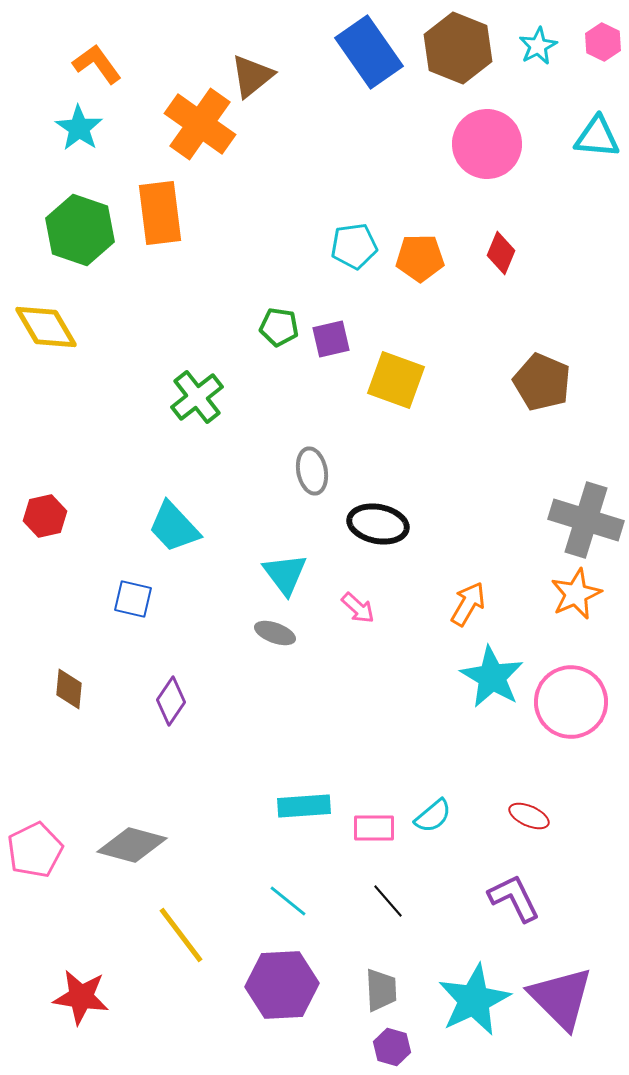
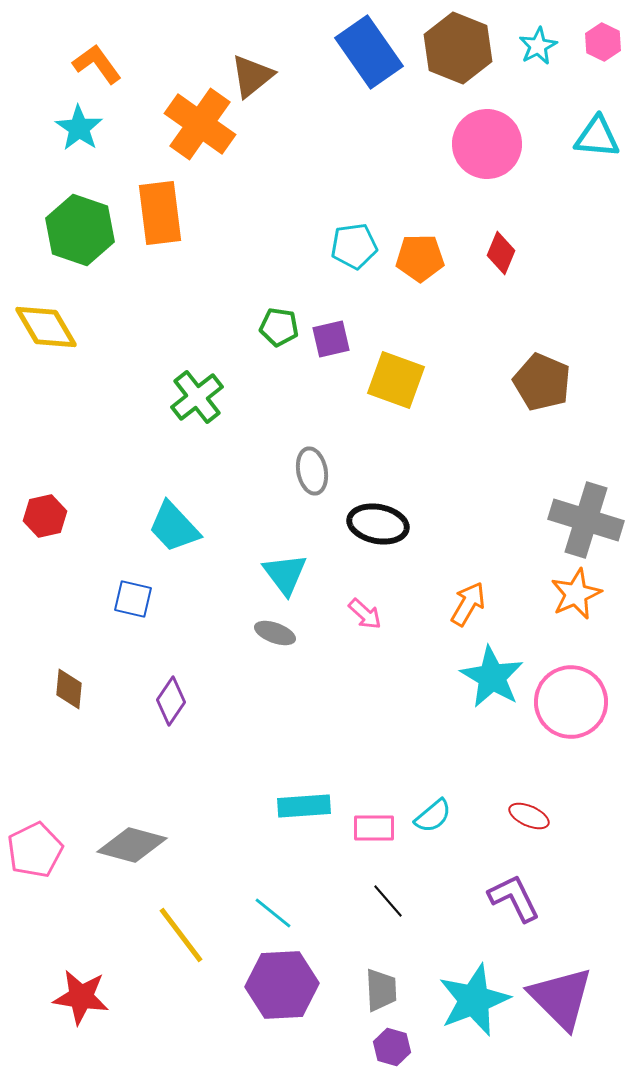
pink arrow at (358, 608): moved 7 px right, 6 px down
cyan line at (288, 901): moved 15 px left, 12 px down
cyan star at (474, 1000): rotated 4 degrees clockwise
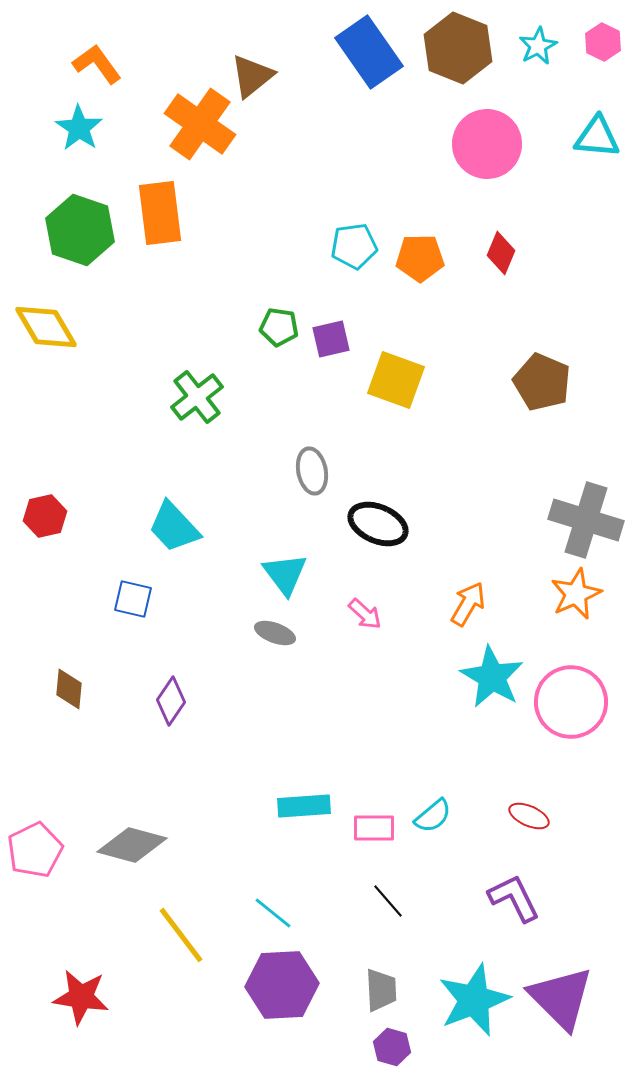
black ellipse at (378, 524): rotated 12 degrees clockwise
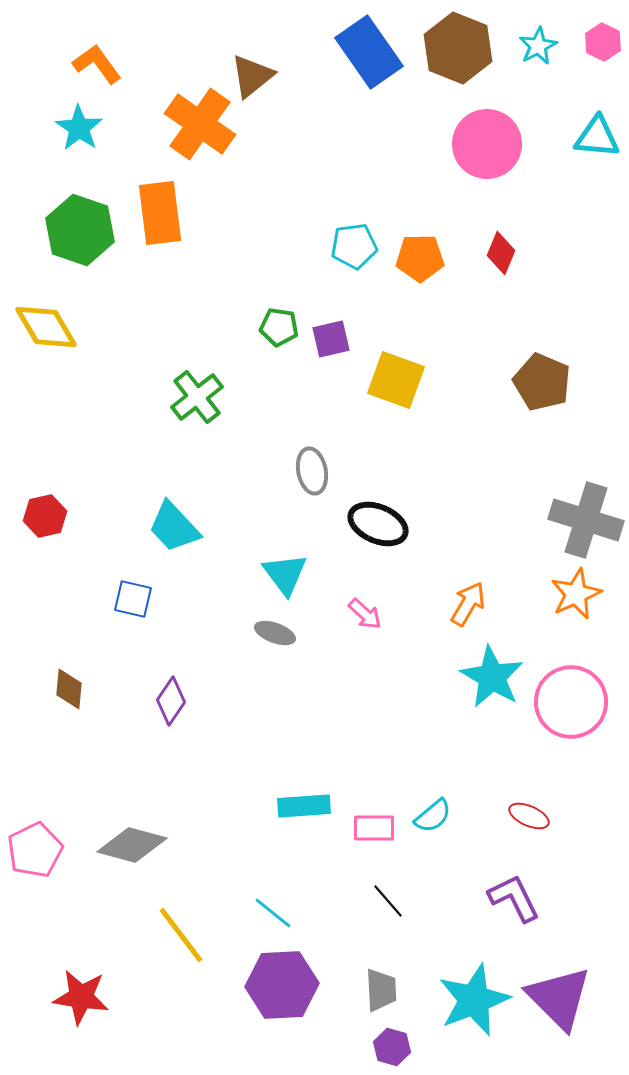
purple triangle at (561, 998): moved 2 px left
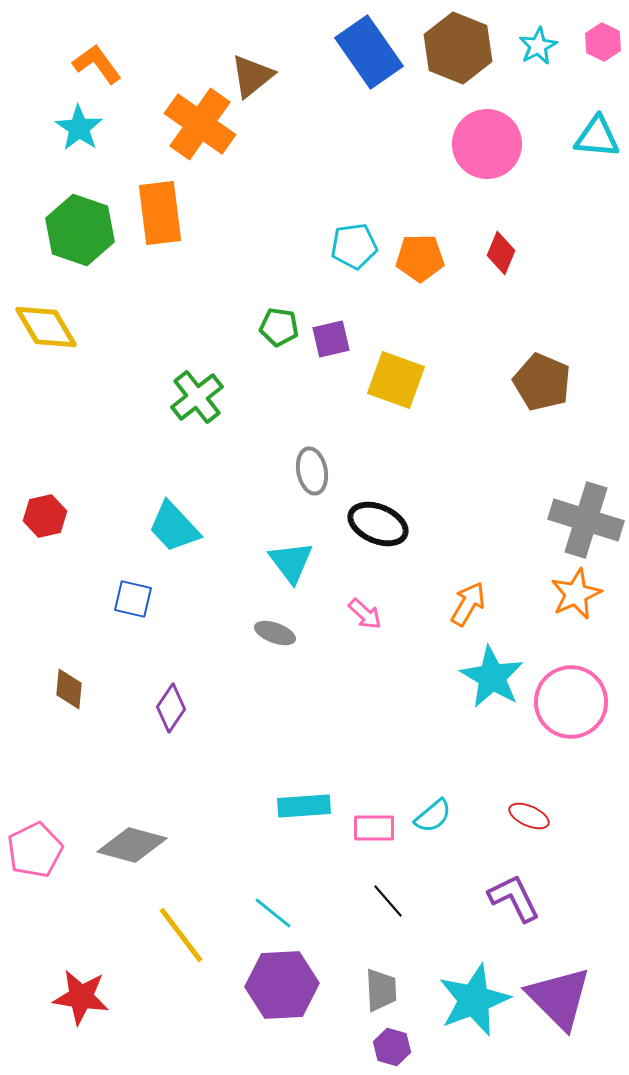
cyan triangle at (285, 574): moved 6 px right, 12 px up
purple diamond at (171, 701): moved 7 px down
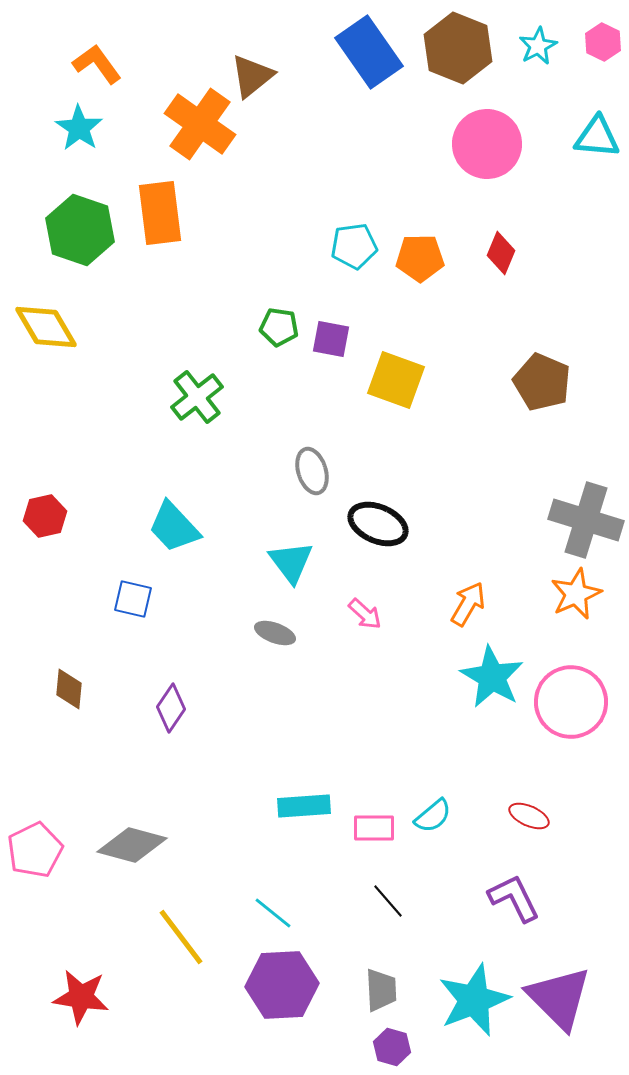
purple square at (331, 339): rotated 24 degrees clockwise
gray ellipse at (312, 471): rotated 6 degrees counterclockwise
yellow line at (181, 935): moved 2 px down
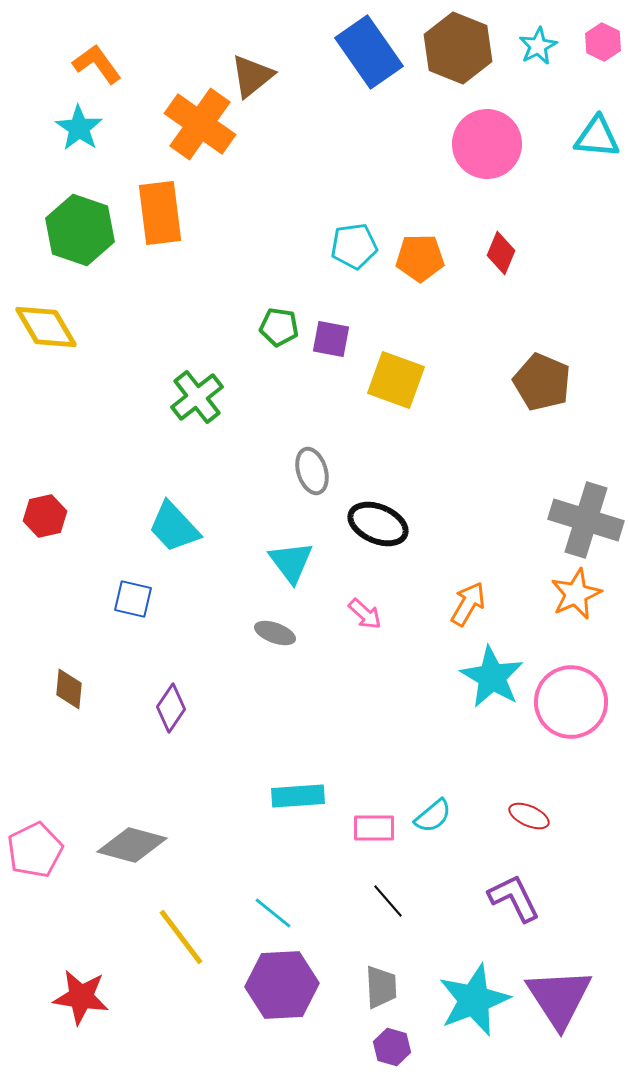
cyan rectangle at (304, 806): moved 6 px left, 10 px up
gray trapezoid at (381, 990): moved 3 px up
purple triangle at (559, 998): rotated 12 degrees clockwise
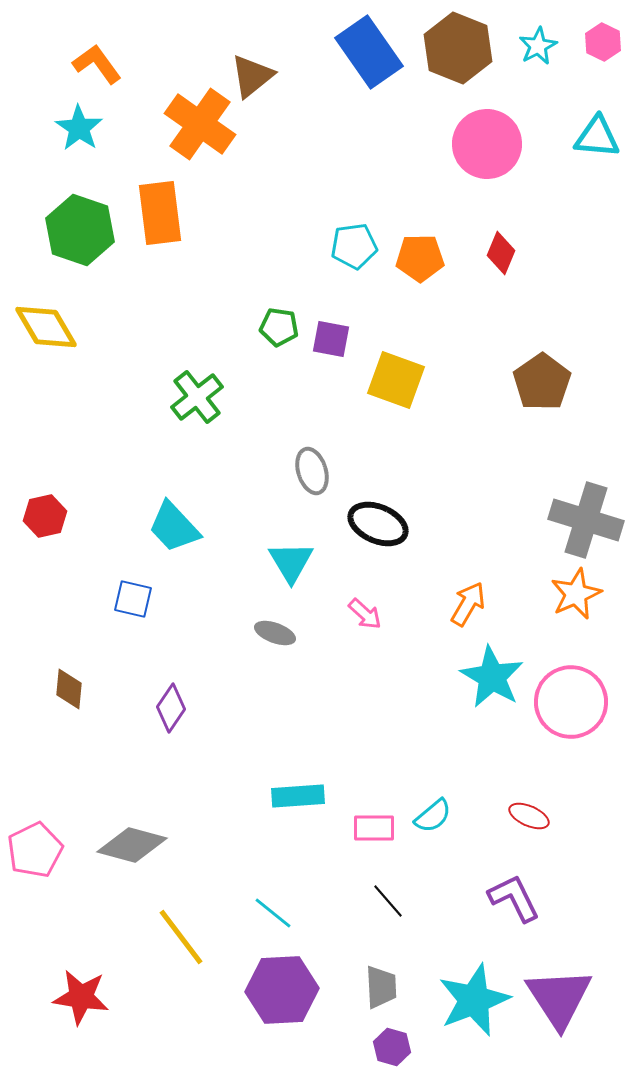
brown pentagon at (542, 382): rotated 14 degrees clockwise
cyan triangle at (291, 562): rotated 6 degrees clockwise
purple hexagon at (282, 985): moved 5 px down
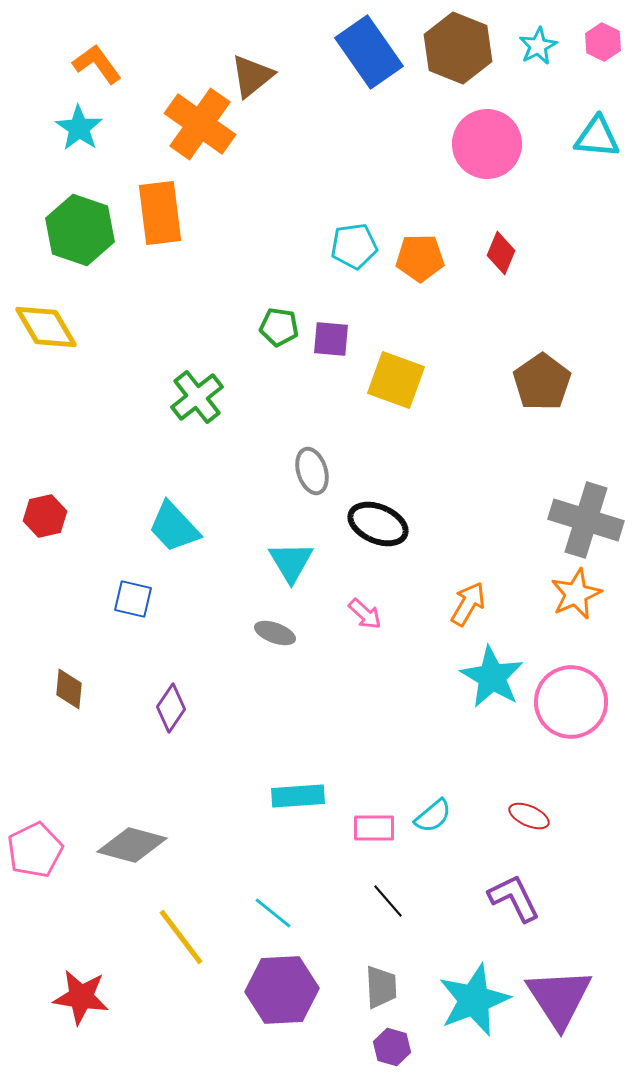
purple square at (331, 339): rotated 6 degrees counterclockwise
